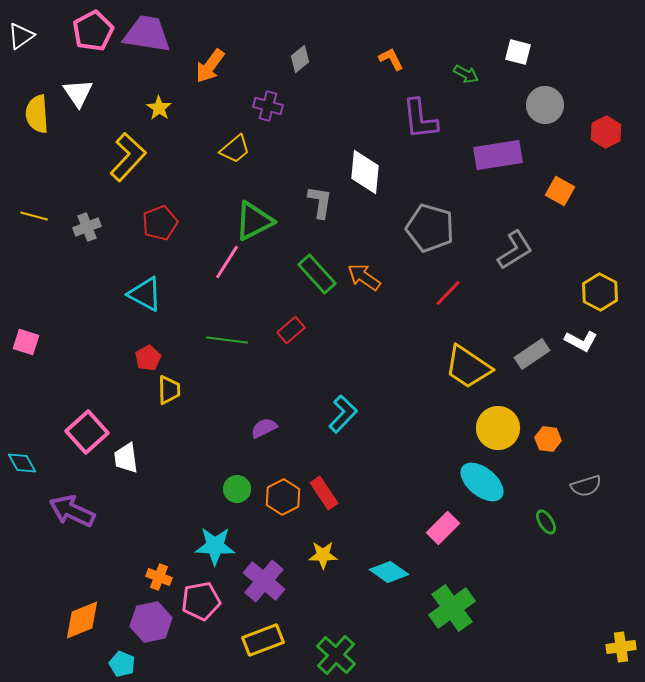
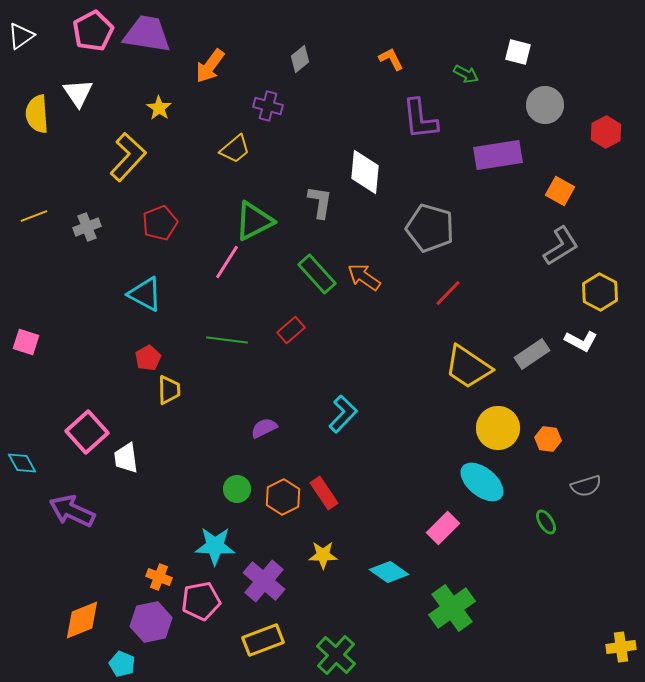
yellow line at (34, 216): rotated 36 degrees counterclockwise
gray L-shape at (515, 250): moved 46 px right, 4 px up
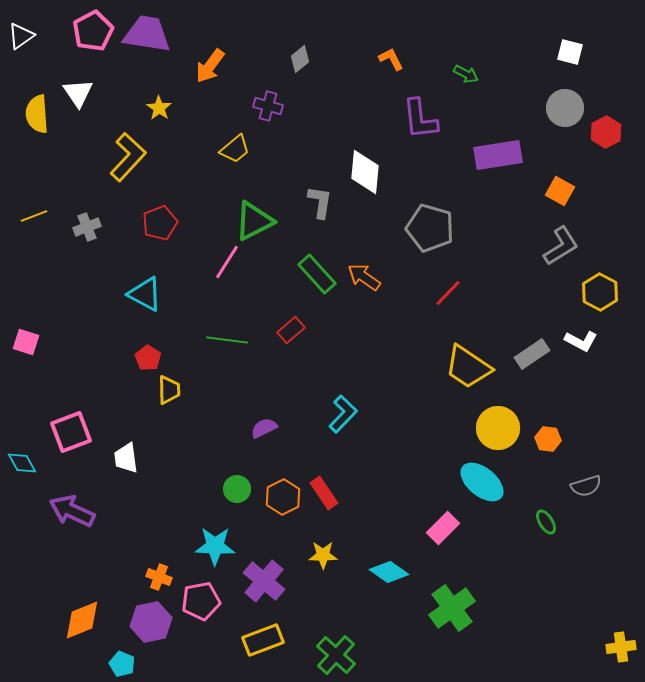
white square at (518, 52): moved 52 px right
gray circle at (545, 105): moved 20 px right, 3 px down
red pentagon at (148, 358): rotated 10 degrees counterclockwise
pink square at (87, 432): moved 16 px left; rotated 21 degrees clockwise
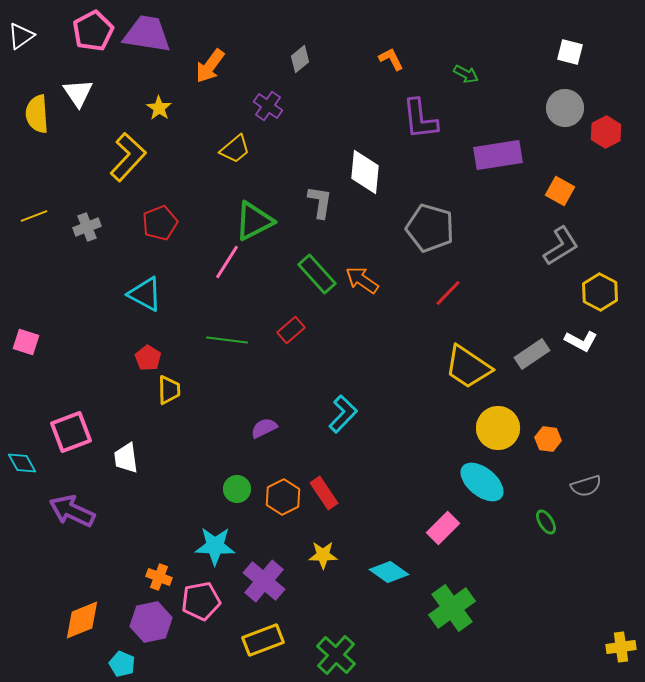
purple cross at (268, 106): rotated 20 degrees clockwise
orange arrow at (364, 277): moved 2 px left, 3 px down
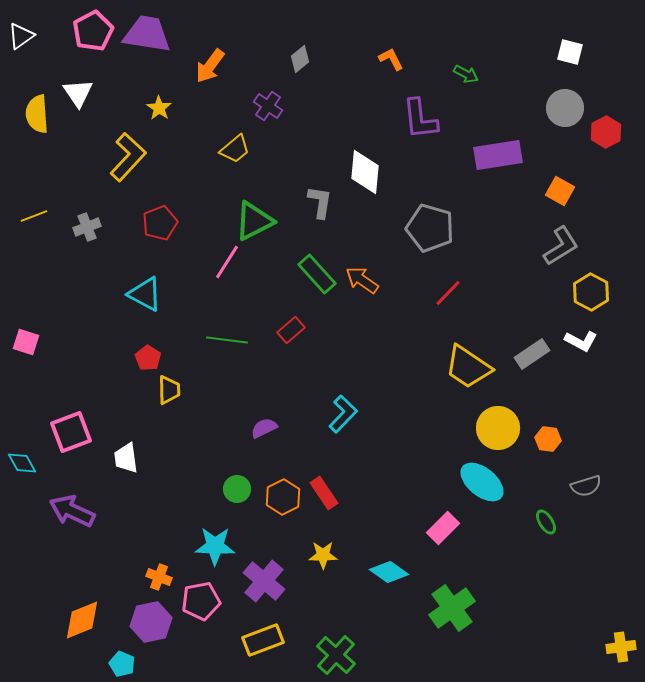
yellow hexagon at (600, 292): moved 9 px left
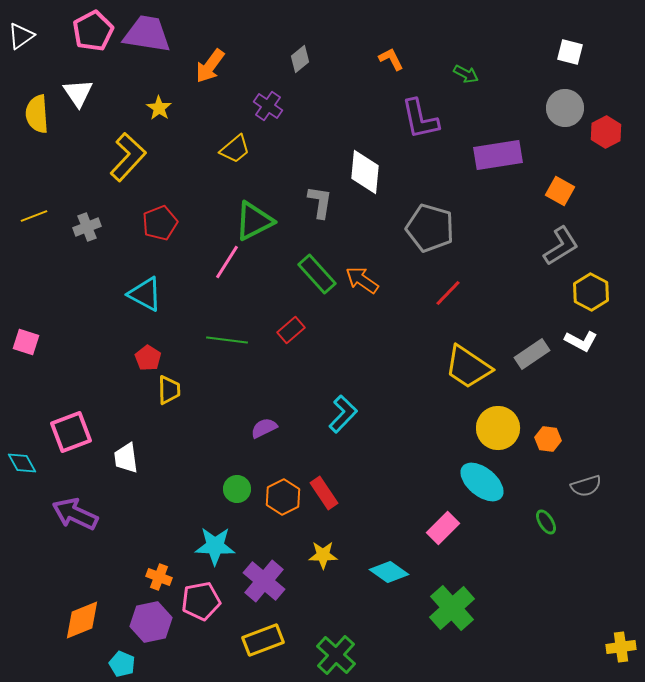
purple L-shape at (420, 119): rotated 6 degrees counterclockwise
purple arrow at (72, 511): moved 3 px right, 3 px down
green cross at (452, 608): rotated 6 degrees counterclockwise
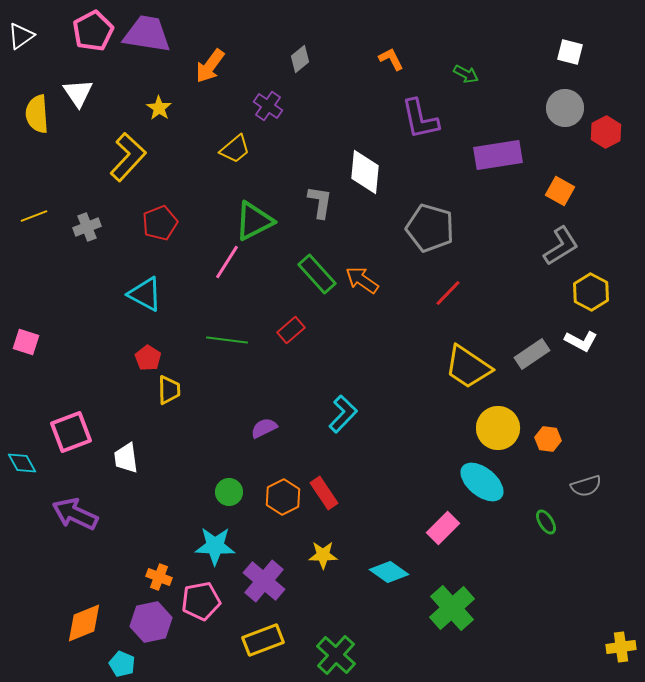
green circle at (237, 489): moved 8 px left, 3 px down
orange diamond at (82, 620): moved 2 px right, 3 px down
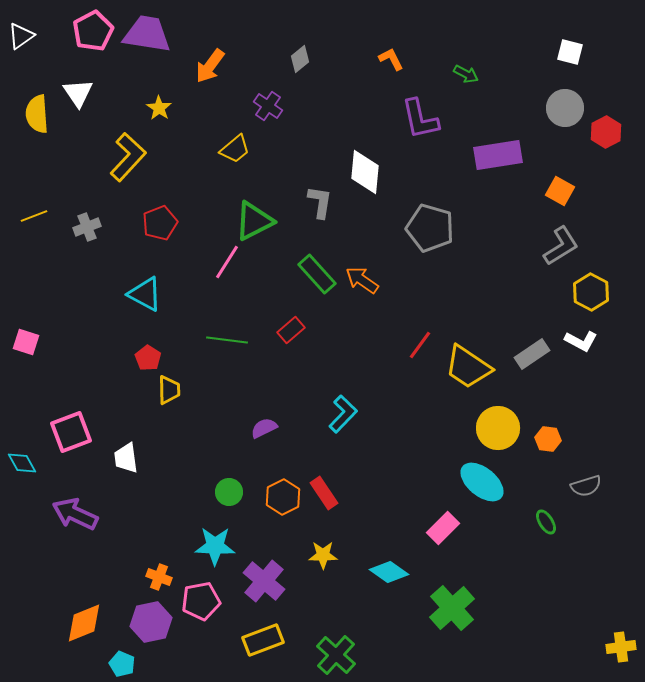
red line at (448, 293): moved 28 px left, 52 px down; rotated 8 degrees counterclockwise
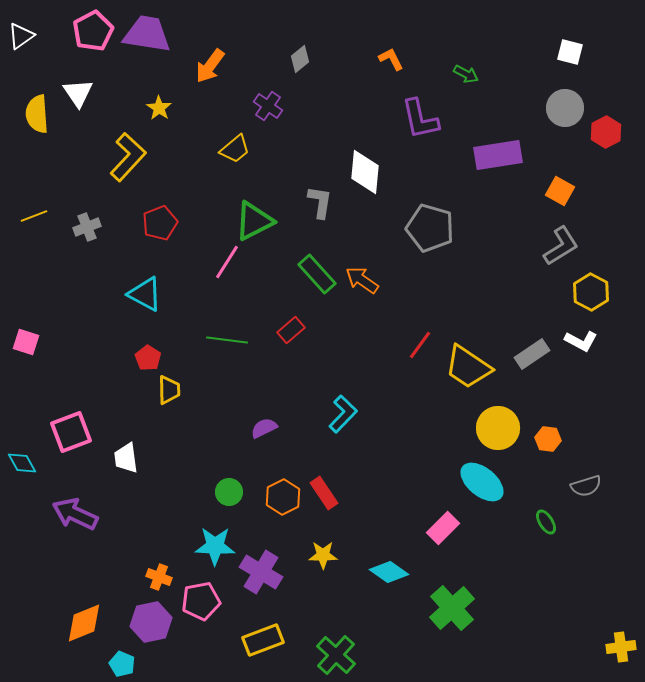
purple cross at (264, 581): moved 3 px left, 9 px up; rotated 9 degrees counterclockwise
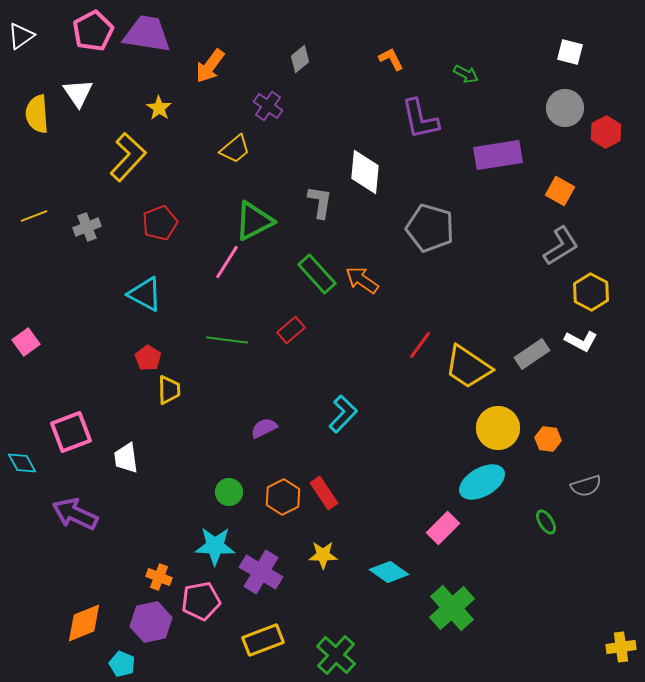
pink square at (26, 342): rotated 36 degrees clockwise
cyan ellipse at (482, 482): rotated 69 degrees counterclockwise
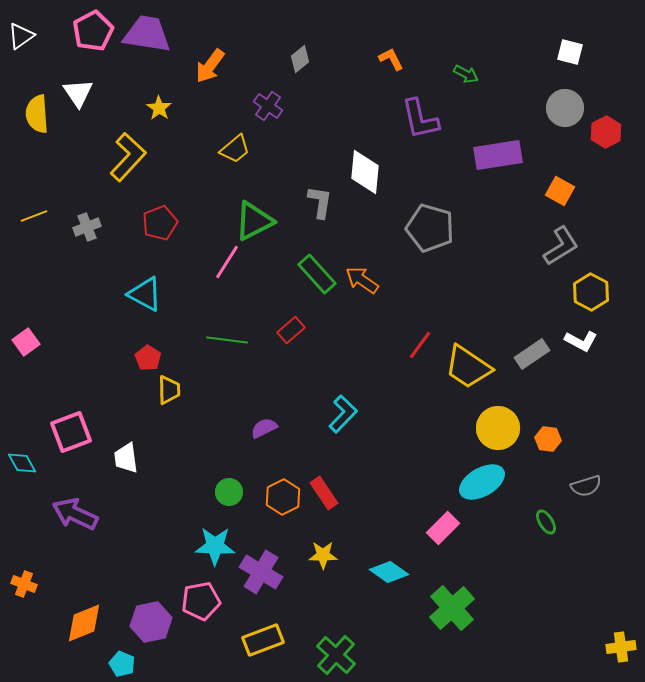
orange cross at (159, 577): moved 135 px left, 7 px down
